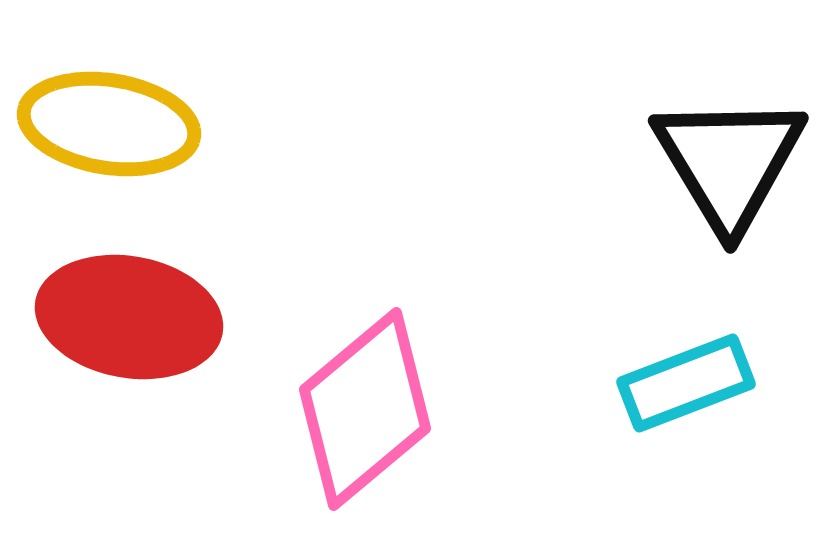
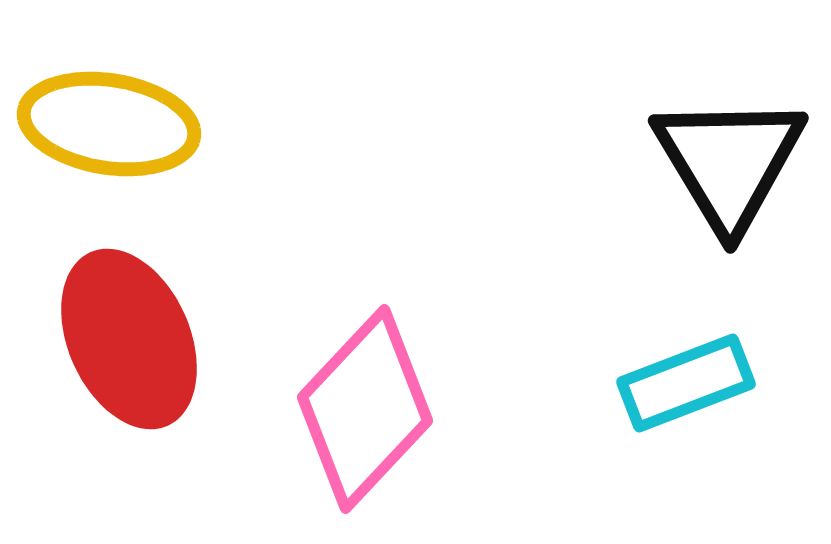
red ellipse: moved 22 px down; rotated 56 degrees clockwise
pink diamond: rotated 7 degrees counterclockwise
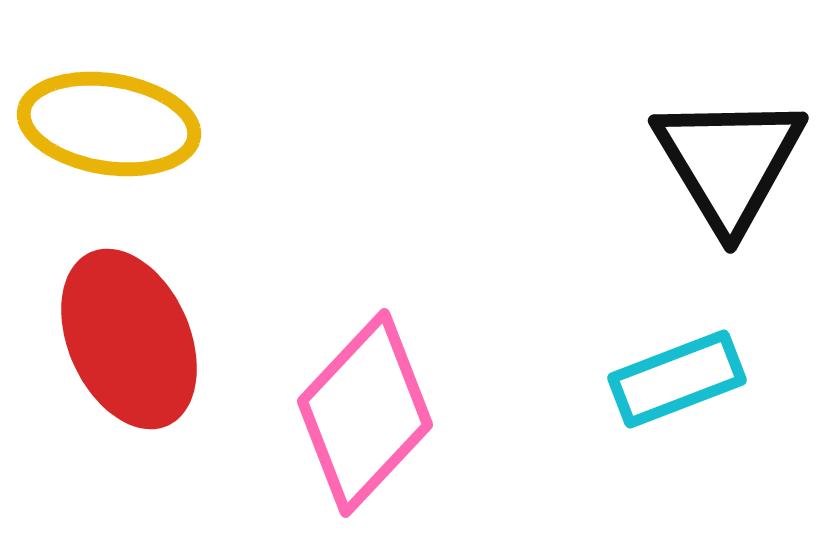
cyan rectangle: moved 9 px left, 4 px up
pink diamond: moved 4 px down
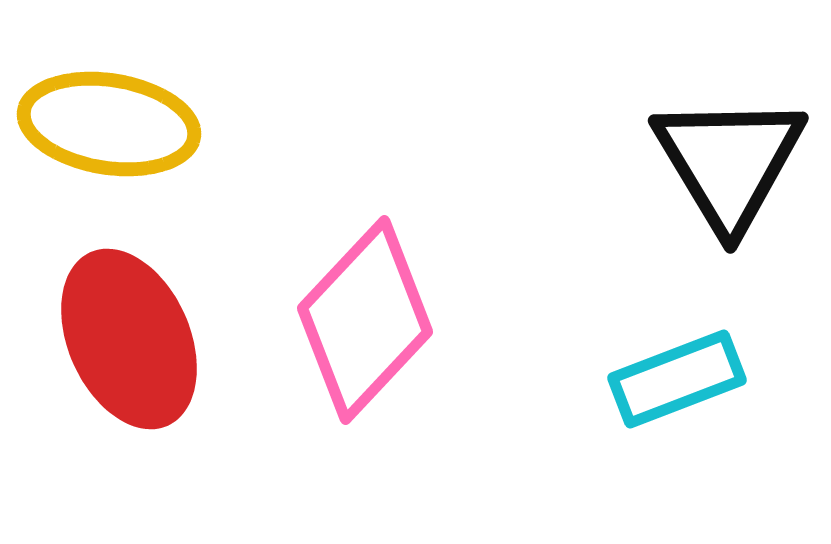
pink diamond: moved 93 px up
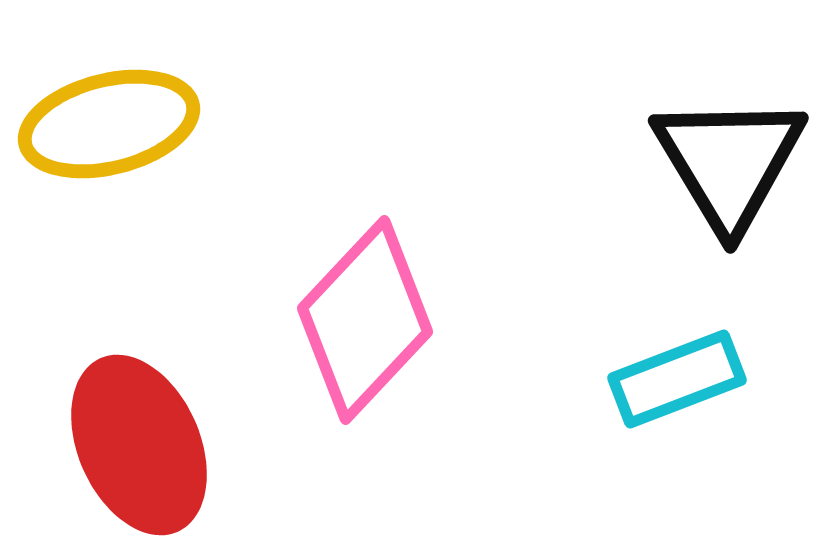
yellow ellipse: rotated 23 degrees counterclockwise
red ellipse: moved 10 px right, 106 px down
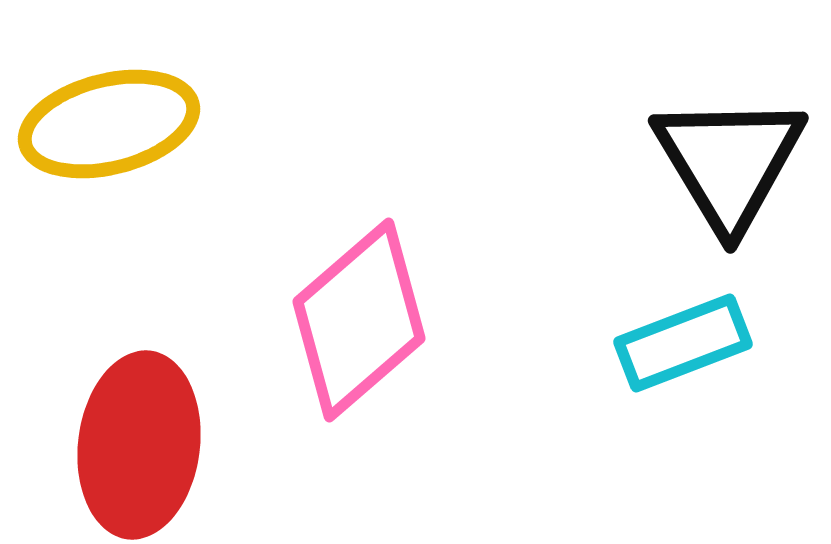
pink diamond: moved 6 px left; rotated 6 degrees clockwise
cyan rectangle: moved 6 px right, 36 px up
red ellipse: rotated 31 degrees clockwise
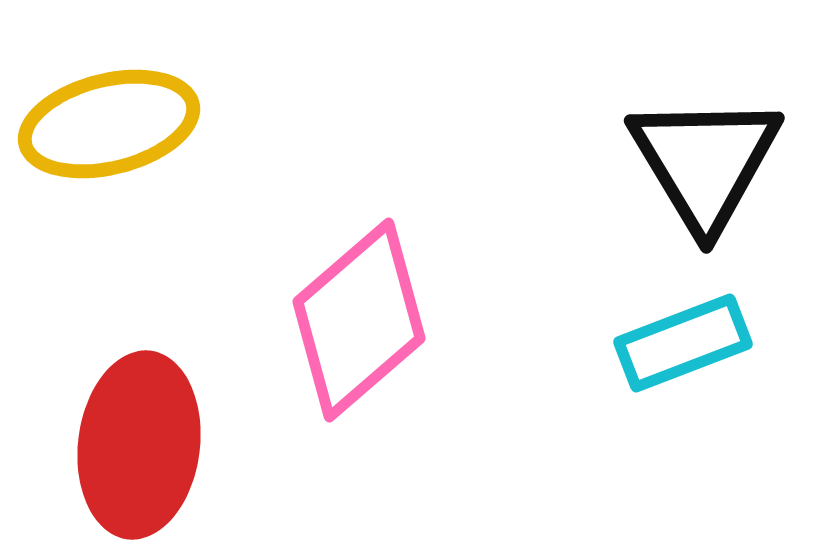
black triangle: moved 24 px left
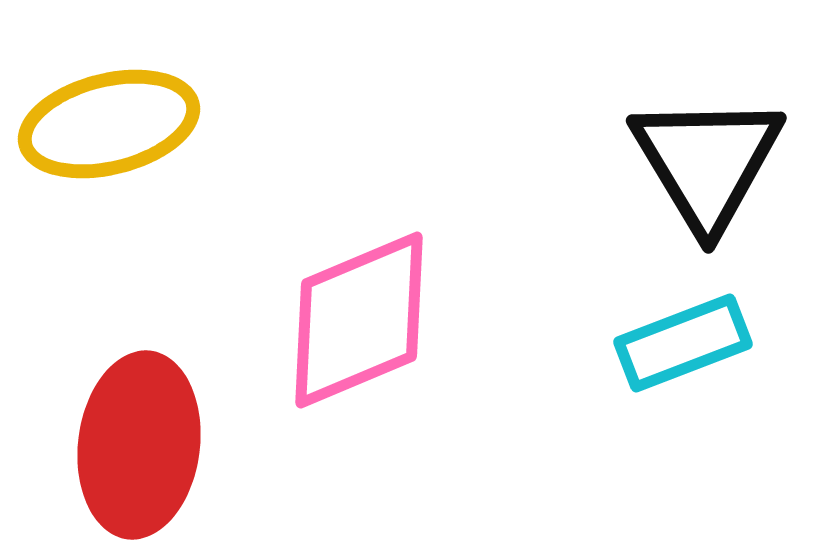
black triangle: moved 2 px right
pink diamond: rotated 18 degrees clockwise
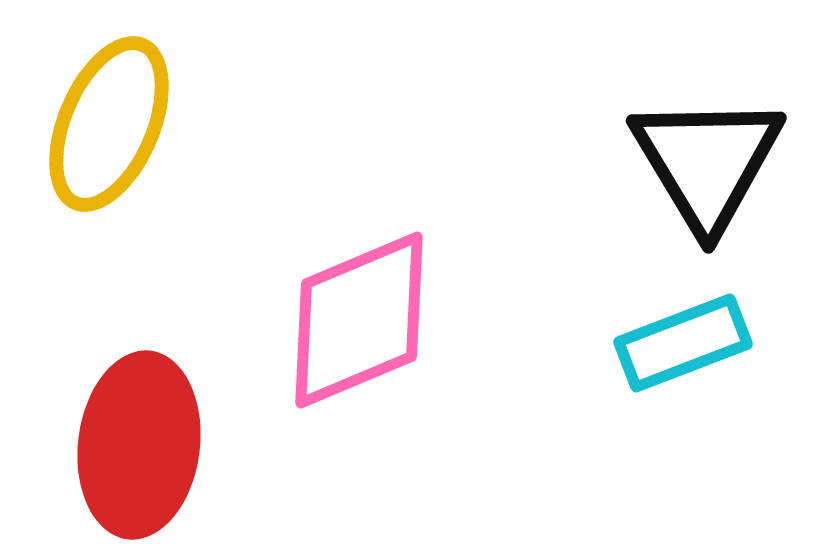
yellow ellipse: rotated 53 degrees counterclockwise
